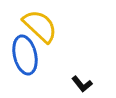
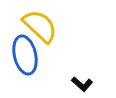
black L-shape: rotated 10 degrees counterclockwise
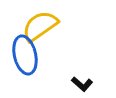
yellow semicircle: rotated 78 degrees counterclockwise
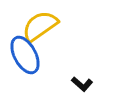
blue ellipse: rotated 15 degrees counterclockwise
